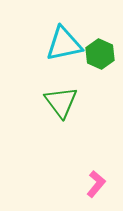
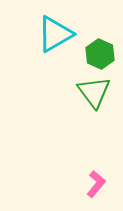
cyan triangle: moved 9 px left, 10 px up; rotated 18 degrees counterclockwise
green triangle: moved 33 px right, 10 px up
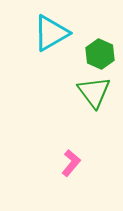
cyan triangle: moved 4 px left, 1 px up
pink L-shape: moved 25 px left, 21 px up
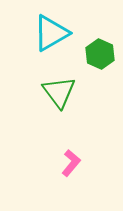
green triangle: moved 35 px left
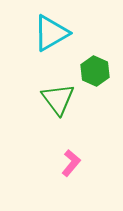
green hexagon: moved 5 px left, 17 px down
green triangle: moved 1 px left, 7 px down
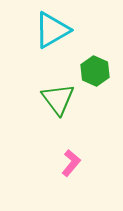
cyan triangle: moved 1 px right, 3 px up
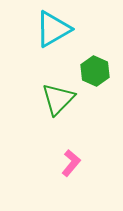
cyan triangle: moved 1 px right, 1 px up
green triangle: rotated 21 degrees clockwise
